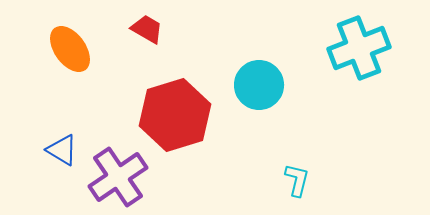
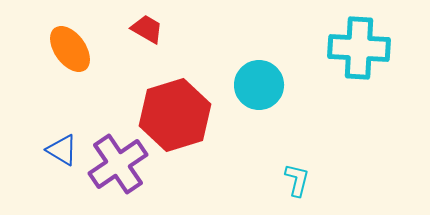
cyan cross: rotated 24 degrees clockwise
purple cross: moved 13 px up
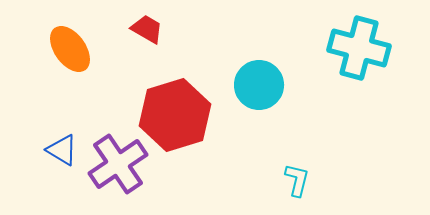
cyan cross: rotated 12 degrees clockwise
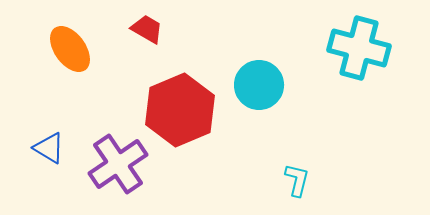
red hexagon: moved 5 px right, 5 px up; rotated 6 degrees counterclockwise
blue triangle: moved 13 px left, 2 px up
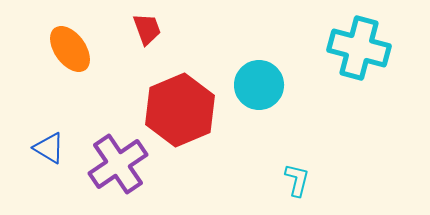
red trapezoid: rotated 40 degrees clockwise
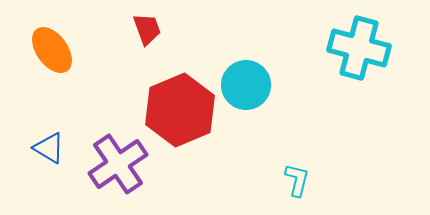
orange ellipse: moved 18 px left, 1 px down
cyan circle: moved 13 px left
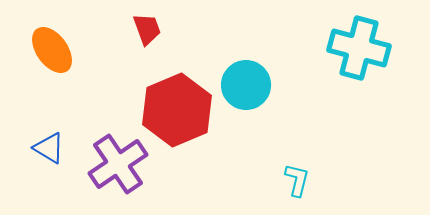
red hexagon: moved 3 px left
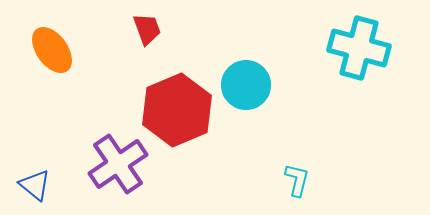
blue triangle: moved 14 px left, 37 px down; rotated 8 degrees clockwise
